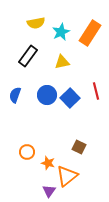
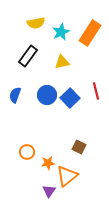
orange star: rotated 24 degrees counterclockwise
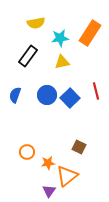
cyan star: moved 1 px left, 6 px down; rotated 18 degrees clockwise
